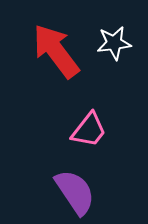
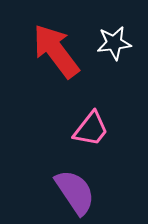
pink trapezoid: moved 2 px right, 1 px up
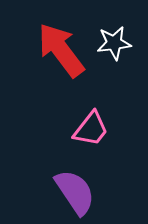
red arrow: moved 5 px right, 1 px up
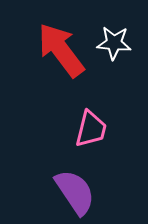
white star: rotated 12 degrees clockwise
pink trapezoid: rotated 24 degrees counterclockwise
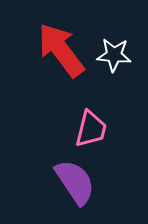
white star: moved 12 px down
purple semicircle: moved 10 px up
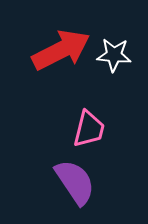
red arrow: rotated 100 degrees clockwise
pink trapezoid: moved 2 px left
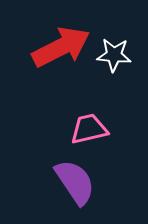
red arrow: moved 3 px up
pink trapezoid: rotated 117 degrees counterclockwise
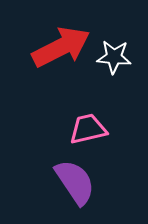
white star: moved 2 px down
pink trapezoid: moved 1 px left
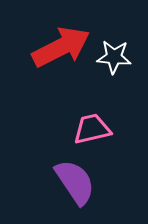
pink trapezoid: moved 4 px right
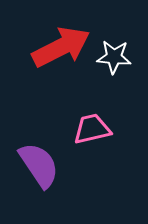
purple semicircle: moved 36 px left, 17 px up
